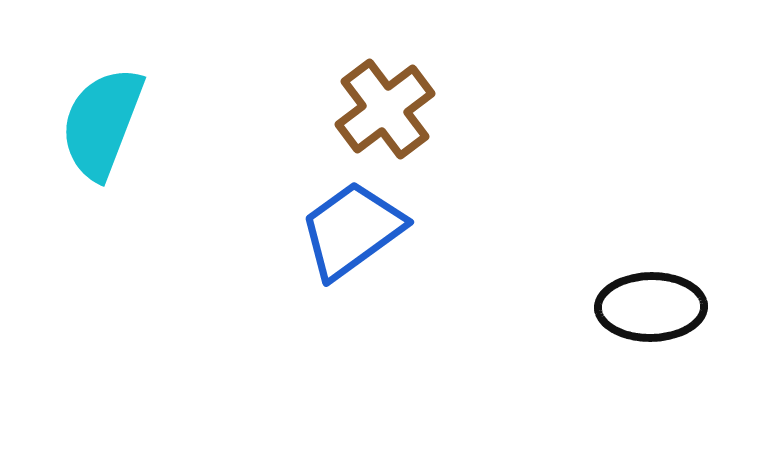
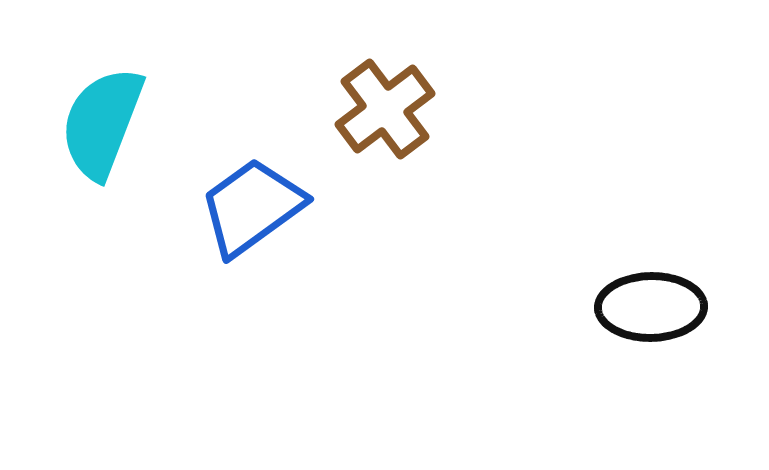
blue trapezoid: moved 100 px left, 23 px up
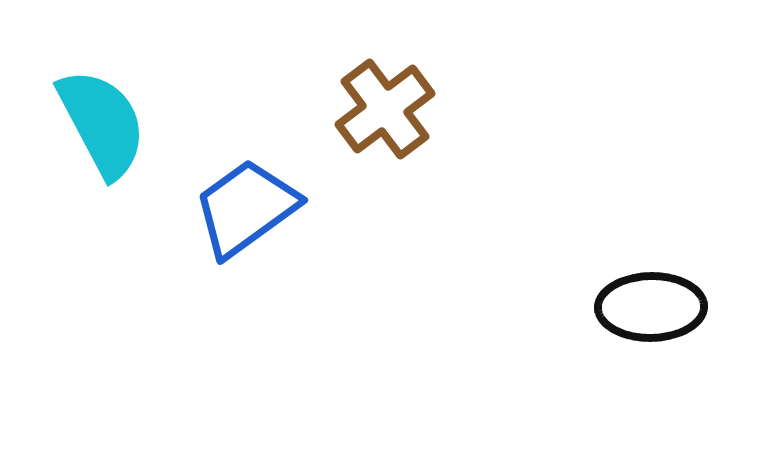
cyan semicircle: rotated 131 degrees clockwise
blue trapezoid: moved 6 px left, 1 px down
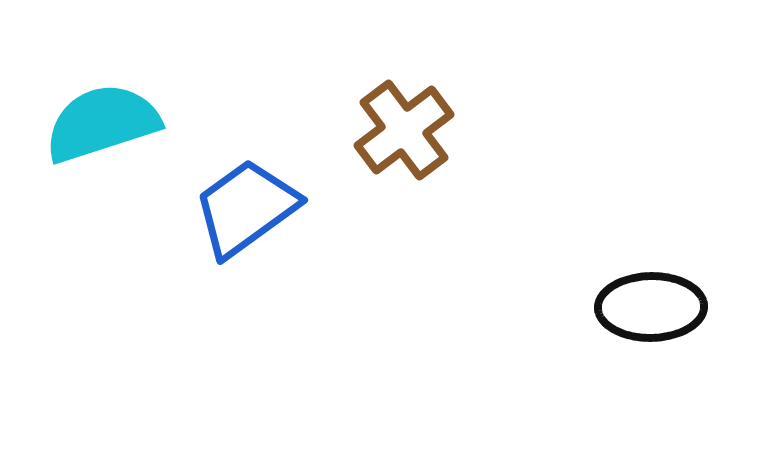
brown cross: moved 19 px right, 21 px down
cyan semicircle: rotated 80 degrees counterclockwise
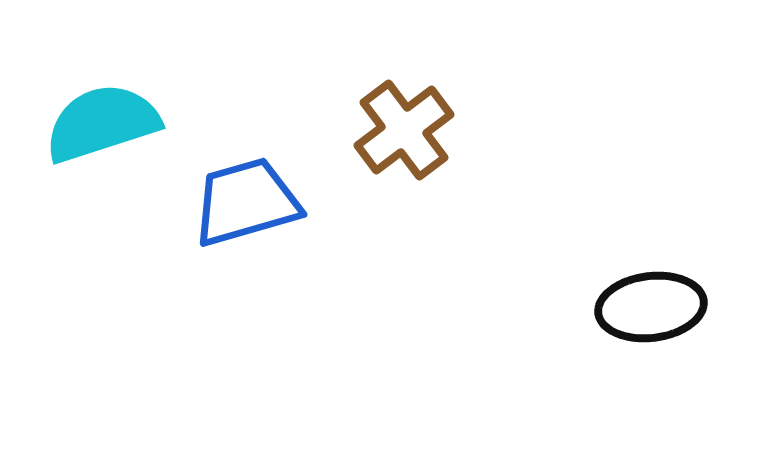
blue trapezoid: moved 6 px up; rotated 20 degrees clockwise
black ellipse: rotated 6 degrees counterclockwise
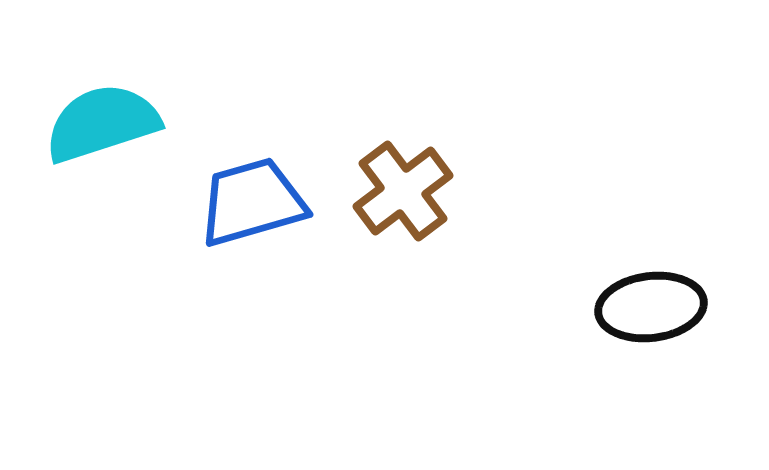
brown cross: moved 1 px left, 61 px down
blue trapezoid: moved 6 px right
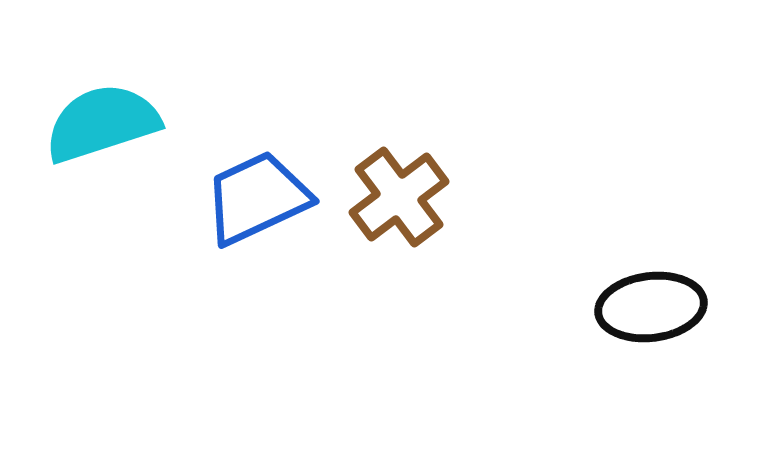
brown cross: moved 4 px left, 6 px down
blue trapezoid: moved 5 px right, 4 px up; rotated 9 degrees counterclockwise
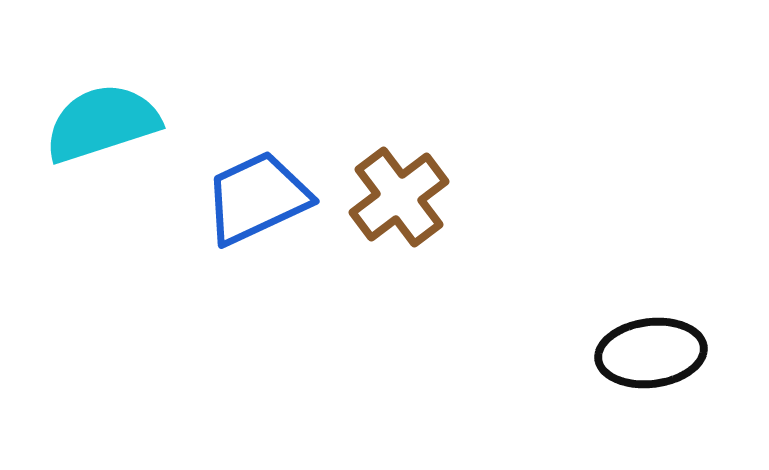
black ellipse: moved 46 px down
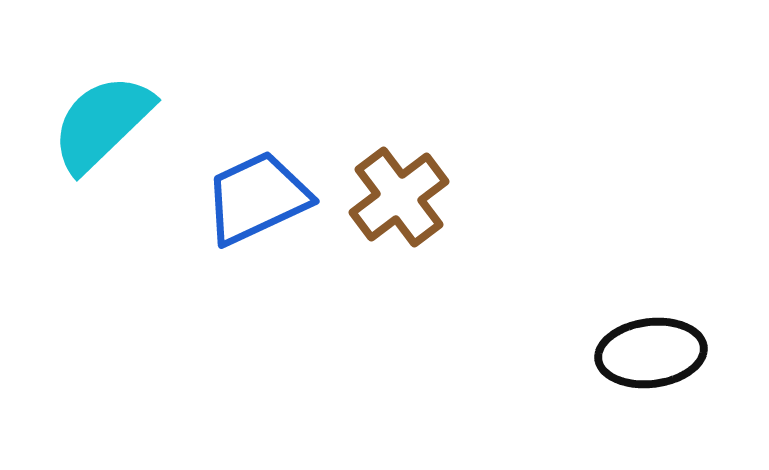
cyan semicircle: rotated 26 degrees counterclockwise
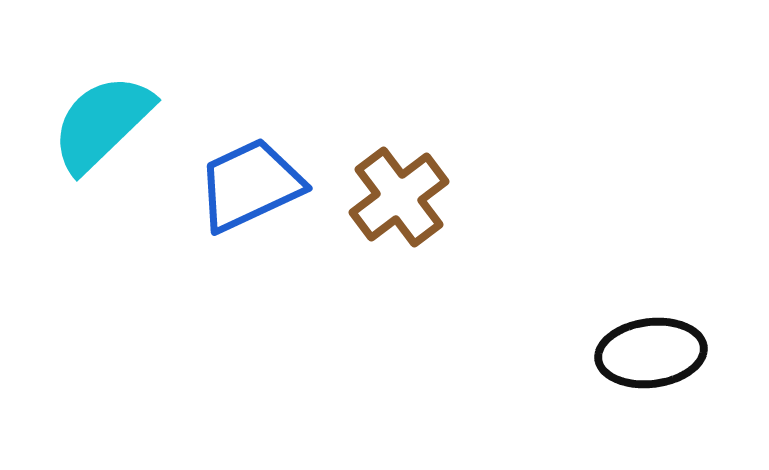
blue trapezoid: moved 7 px left, 13 px up
